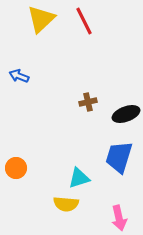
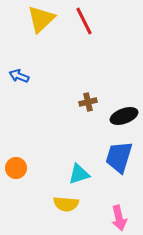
black ellipse: moved 2 px left, 2 px down
cyan triangle: moved 4 px up
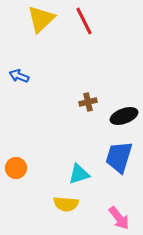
pink arrow: rotated 25 degrees counterclockwise
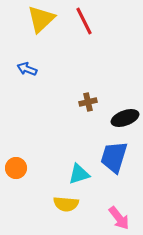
blue arrow: moved 8 px right, 7 px up
black ellipse: moved 1 px right, 2 px down
blue trapezoid: moved 5 px left
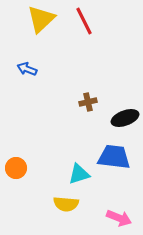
blue trapezoid: rotated 80 degrees clockwise
pink arrow: rotated 30 degrees counterclockwise
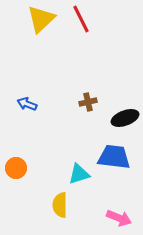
red line: moved 3 px left, 2 px up
blue arrow: moved 35 px down
yellow semicircle: moved 6 px left, 1 px down; rotated 85 degrees clockwise
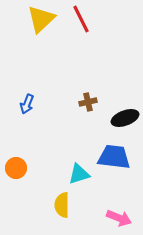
blue arrow: rotated 90 degrees counterclockwise
yellow semicircle: moved 2 px right
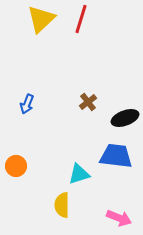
red line: rotated 44 degrees clockwise
brown cross: rotated 24 degrees counterclockwise
blue trapezoid: moved 2 px right, 1 px up
orange circle: moved 2 px up
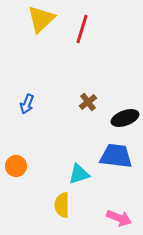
red line: moved 1 px right, 10 px down
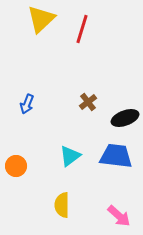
cyan triangle: moved 9 px left, 18 px up; rotated 20 degrees counterclockwise
pink arrow: moved 2 px up; rotated 20 degrees clockwise
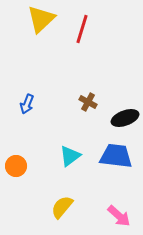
brown cross: rotated 24 degrees counterclockwise
yellow semicircle: moved 2 px down; rotated 40 degrees clockwise
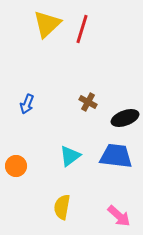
yellow triangle: moved 6 px right, 5 px down
yellow semicircle: rotated 30 degrees counterclockwise
